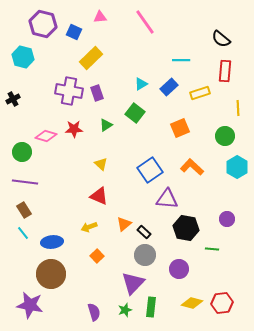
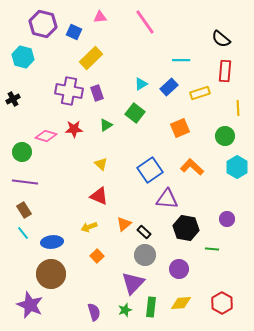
yellow diamond at (192, 303): moved 11 px left; rotated 20 degrees counterclockwise
red hexagon at (222, 303): rotated 25 degrees counterclockwise
purple star at (30, 305): rotated 12 degrees clockwise
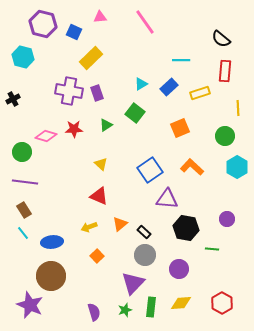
orange triangle at (124, 224): moved 4 px left
brown circle at (51, 274): moved 2 px down
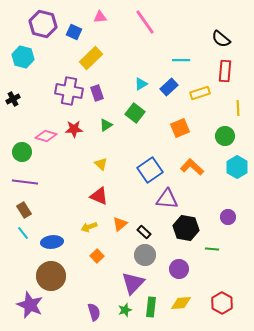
purple circle at (227, 219): moved 1 px right, 2 px up
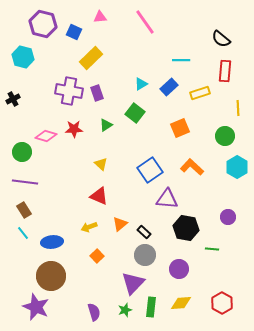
purple star at (30, 305): moved 6 px right, 2 px down
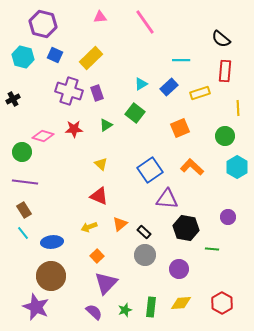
blue square at (74, 32): moved 19 px left, 23 px down
purple cross at (69, 91): rotated 8 degrees clockwise
pink diamond at (46, 136): moved 3 px left
purple triangle at (133, 283): moved 27 px left
purple semicircle at (94, 312): rotated 30 degrees counterclockwise
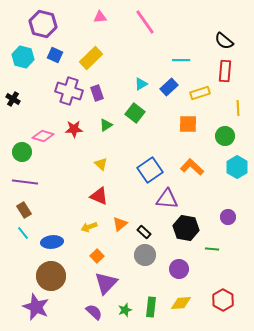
black semicircle at (221, 39): moved 3 px right, 2 px down
black cross at (13, 99): rotated 32 degrees counterclockwise
orange square at (180, 128): moved 8 px right, 4 px up; rotated 24 degrees clockwise
red hexagon at (222, 303): moved 1 px right, 3 px up
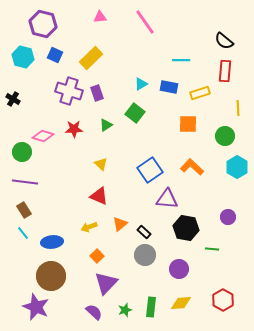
blue rectangle at (169, 87): rotated 54 degrees clockwise
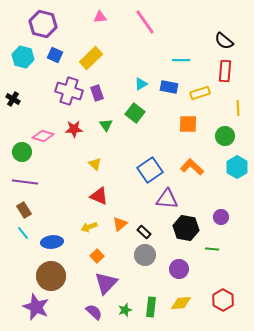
green triangle at (106, 125): rotated 32 degrees counterclockwise
yellow triangle at (101, 164): moved 6 px left
purple circle at (228, 217): moved 7 px left
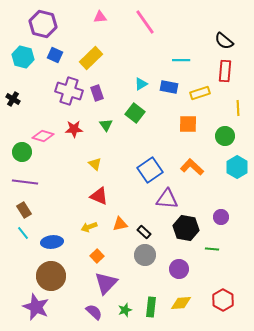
orange triangle at (120, 224): rotated 28 degrees clockwise
